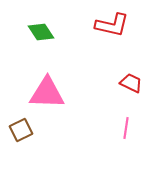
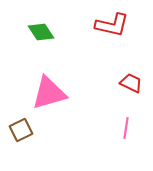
pink triangle: moved 2 px right; rotated 18 degrees counterclockwise
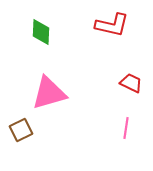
green diamond: rotated 36 degrees clockwise
